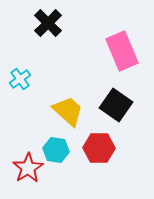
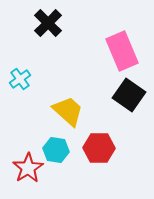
black square: moved 13 px right, 10 px up
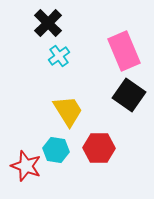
pink rectangle: moved 2 px right
cyan cross: moved 39 px right, 23 px up
yellow trapezoid: rotated 16 degrees clockwise
red star: moved 2 px left, 2 px up; rotated 20 degrees counterclockwise
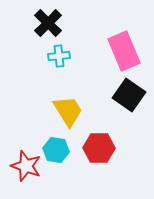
cyan cross: rotated 30 degrees clockwise
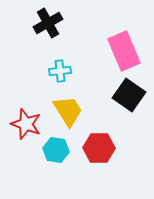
black cross: rotated 16 degrees clockwise
cyan cross: moved 1 px right, 15 px down
red star: moved 42 px up
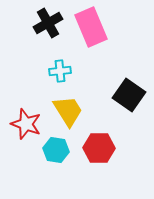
pink rectangle: moved 33 px left, 24 px up
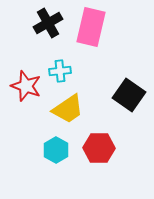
pink rectangle: rotated 36 degrees clockwise
yellow trapezoid: moved 2 px up; rotated 88 degrees clockwise
red star: moved 38 px up
cyan hexagon: rotated 20 degrees clockwise
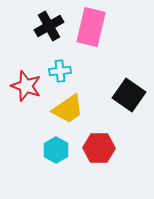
black cross: moved 1 px right, 3 px down
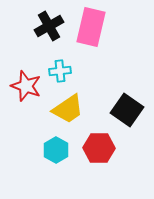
black square: moved 2 px left, 15 px down
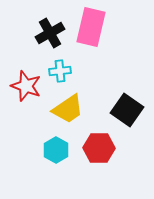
black cross: moved 1 px right, 7 px down
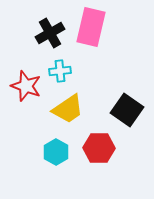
cyan hexagon: moved 2 px down
